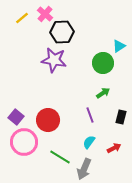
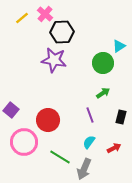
purple square: moved 5 px left, 7 px up
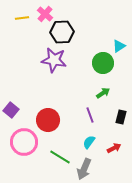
yellow line: rotated 32 degrees clockwise
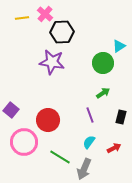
purple star: moved 2 px left, 2 px down
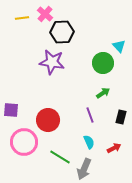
cyan triangle: rotated 40 degrees counterclockwise
purple square: rotated 35 degrees counterclockwise
cyan semicircle: rotated 120 degrees clockwise
